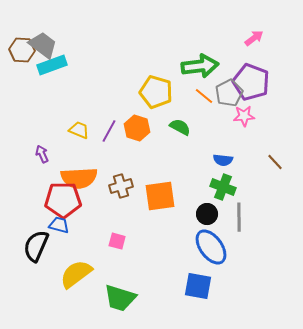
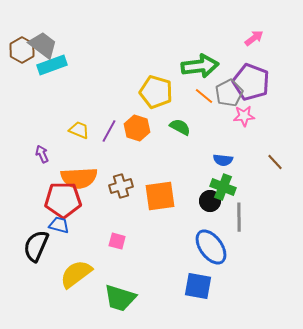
brown hexagon: rotated 25 degrees clockwise
black circle: moved 3 px right, 13 px up
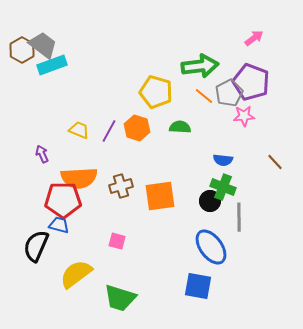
green semicircle: rotated 25 degrees counterclockwise
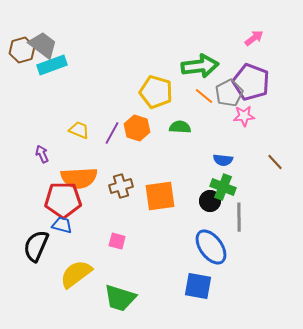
brown hexagon: rotated 15 degrees clockwise
purple line: moved 3 px right, 2 px down
blue trapezoid: moved 3 px right
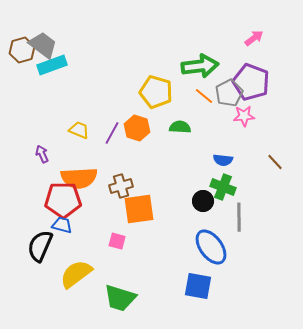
orange square: moved 21 px left, 13 px down
black circle: moved 7 px left
black semicircle: moved 4 px right
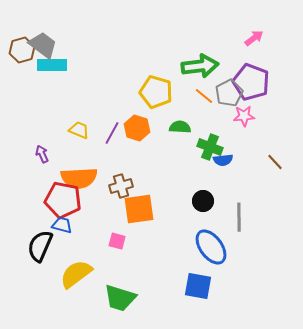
cyan rectangle: rotated 20 degrees clockwise
blue semicircle: rotated 12 degrees counterclockwise
green cross: moved 13 px left, 40 px up
red pentagon: rotated 12 degrees clockwise
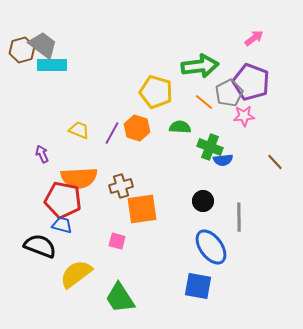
orange line: moved 6 px down
orange square: moved 3 px right
black semicircle: rotated 88 degrees clockwise
green trapezoid: rotated 40 degrees clockwise
